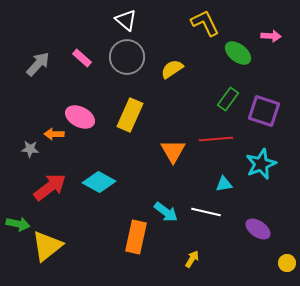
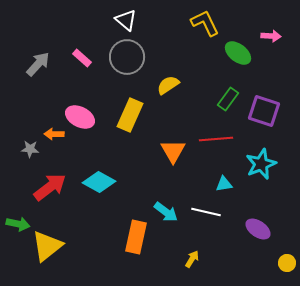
yellow semicircle: moved 4 px left, 16 px down
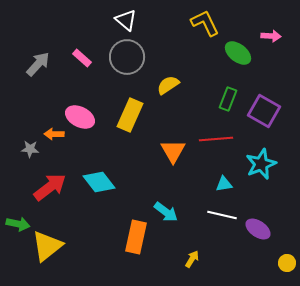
green rectangle: rotated 15 degrees counterclockwise
purple square: rotated 12 degrees clockwise
cyan diamond: rotated 24 degrees clockwise
white line: moved 16 px right, 3 px down
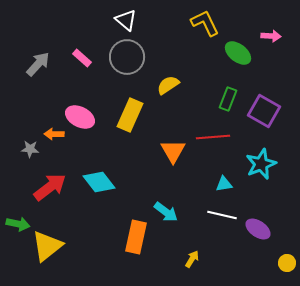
red line: moved 3 px left, 2 px up
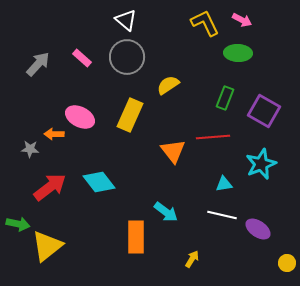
pink arrow: moved 29 px left, 16 px up; rotated 24 degrees clockwise
green ellipse: rotated 36 degrees counterclockwise
green rectangle: moved 3 px left, 1 px up
orange triangle: rotated 8 degrees counterclockwise
orange rectangle: rotated 12 degrees counterclockwise
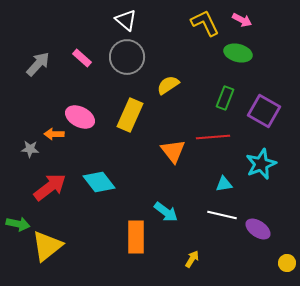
green ellipse: rotated 12 degrees clockwise
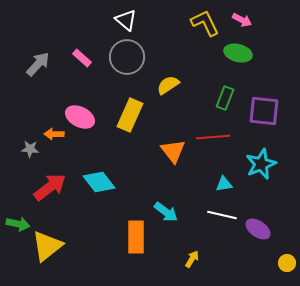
purple square: rotated 24 degrees counterclockwise
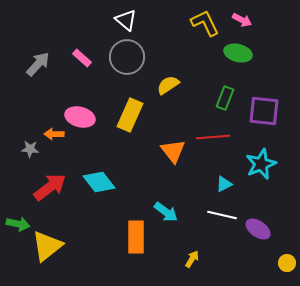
pink ellipse: rotated 12 degrees counterclockwise
cyan triangle: rotated 18 degrees counterclockwise
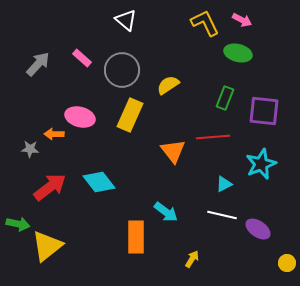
gray circle: moved 5 px left, 13 px down
